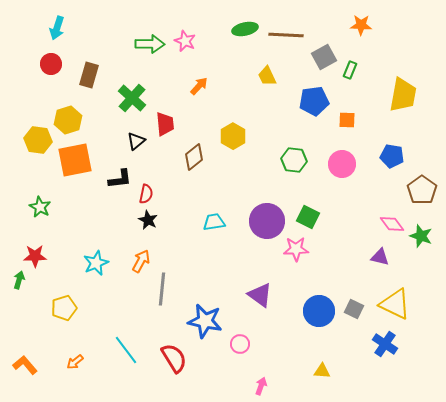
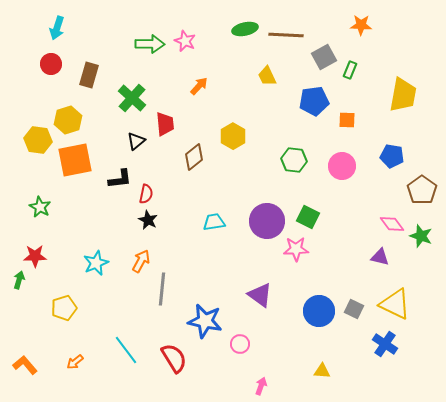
pink circle at (342, 164): moved 2 px down
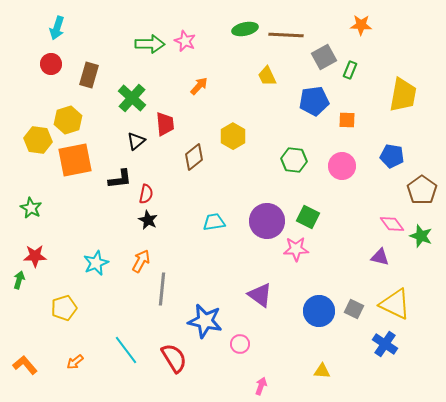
green star at (40, 207): moved 9 px left, 1 px down
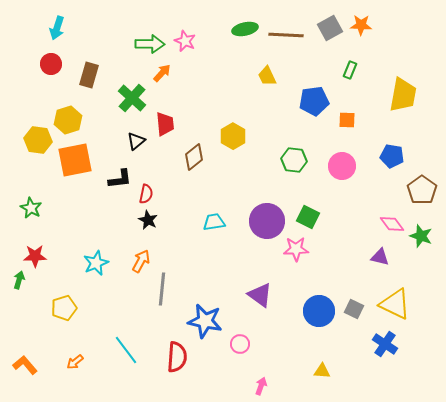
gray square at (324, 57): moved 6 px right, 29 px up
orange arrow at (199, 86): moved 37 px left, 13 px up
red semicircle at (174, 358): moved 3 px right, 1 px up; rotated 36 degrees clockwise
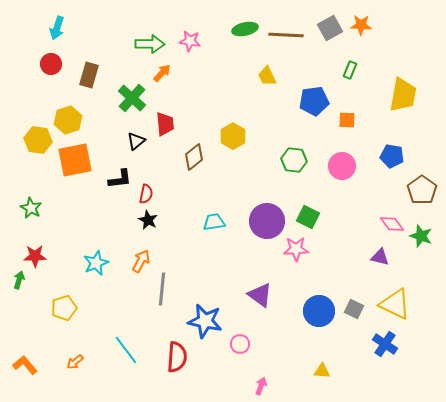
pink star at (185, 41): moved 5 px right; rotated 15 degrees counterclockwise
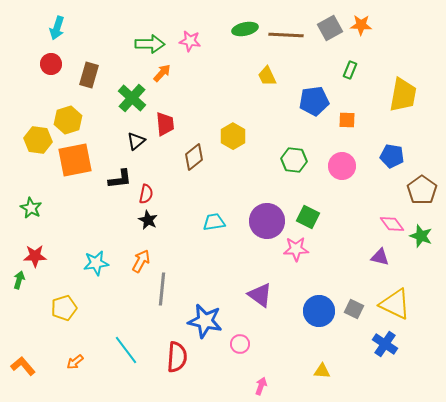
cyan star at (96, 263): rotated 15 degrees clockwise
orange L-shape at (25, 365): moved 2 px left, 1 px down
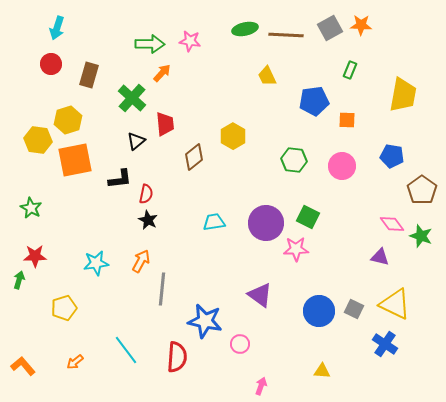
purple circle at (267, 221): moved 1 px left, 2 px down
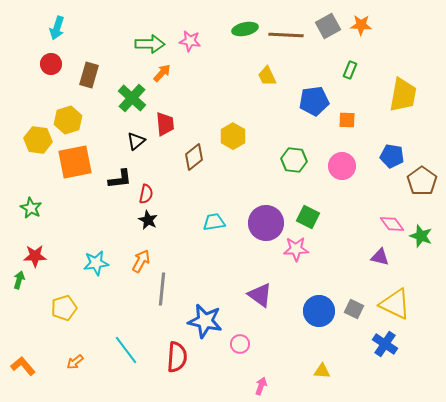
gray square at (330, 28): moved 2 px left, 2 px up
orange square at (75, 160): moved 2 px down
brown pentagon at (422, 190): moved 9 px up
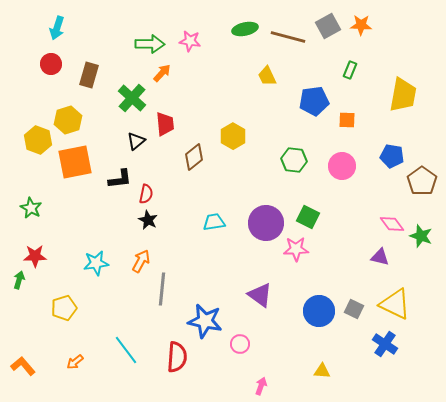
brown line at (286, 35): moved 2 px right, 2 px down; rotated 12 degrees clockwise
yellow hexagon at (38, 140): rotated 12 degrees clockwise
